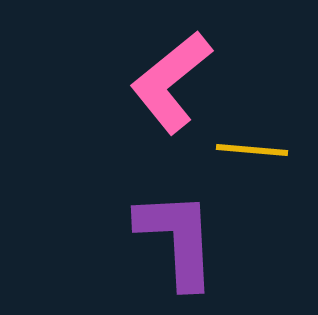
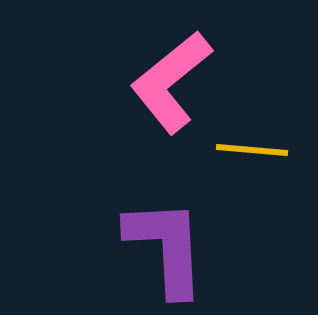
purple L-shape: moved 11 px left, 8 px down
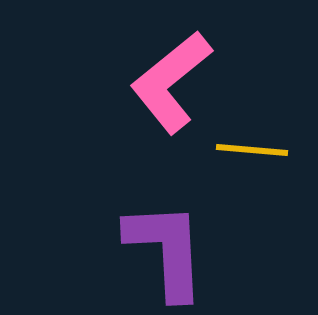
purple L-shape: moved 3 px down
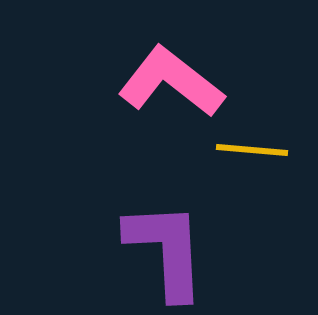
pink L-shape: rotated 77 degrees clockwise
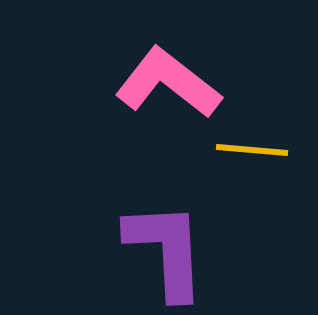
pink L-shape: moved 3 px left, 1 px down
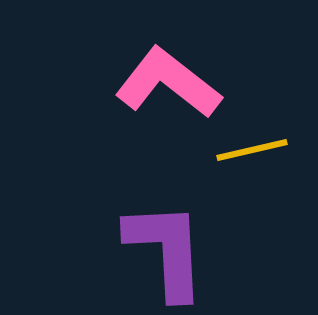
yellow line: rotated 18 degrees counterclockwise
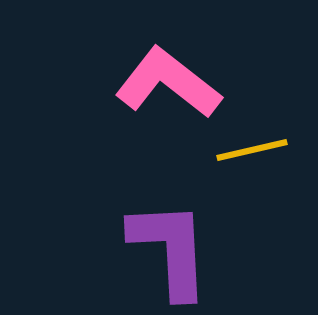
purple L-shape: moved 4 px right, 1 px up
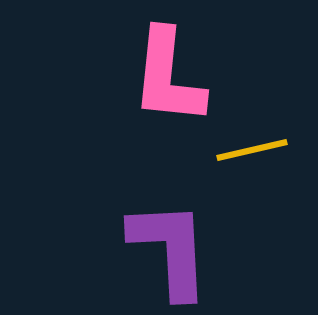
pink L-shape: moved 6 px up; rotated 122 degrees counterclockwise
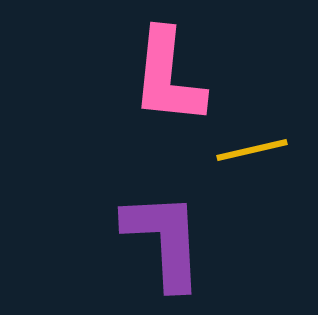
purple L-shape: moved 6 px left, 9 px up
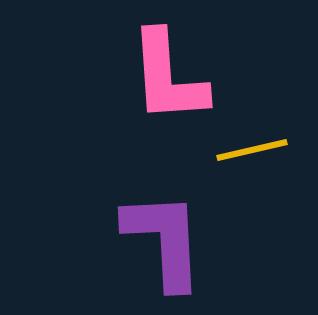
pink L-shape: rotated 10 degrees counterclockwise
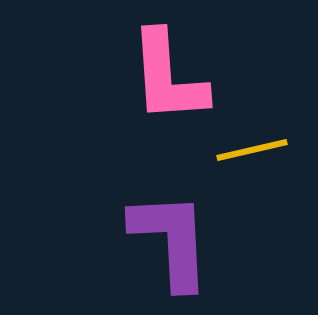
purple L-shape: moved 7 px right
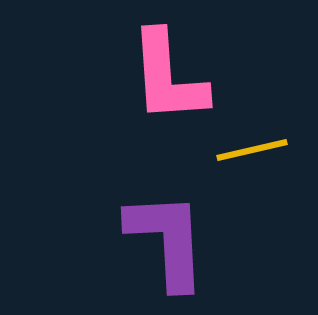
purple L-shape: moved 4 px left
